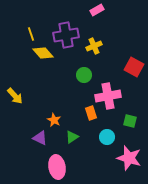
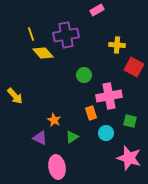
yellow cross: moved 23 px right, 1 px up; rotated 28 degrees clockwise
pink cross: moved 1 px right
cyan circle: moved 1 px left, 4 px up
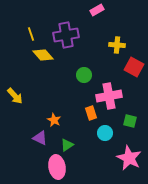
yellow diamond: moved 2 px down
cyan circle: moved 1 px left
green triangle: moved 5 px left, 8 px down
pink star: rotated 10 degrees clockwise
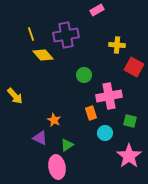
pink star: moved 2 px up; rotated 10 degrees clockwise
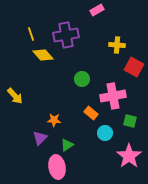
green circle: moved 2 px left, 4 px down
pink cross: moved 4 px right
orange rectangle: rotated 32 degrees counterclockwise
orange star: rotated 24 degrees counterclockwise
purple triangle: rotated 49 degrees clockwise
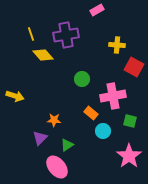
yellow arrow: rotated 30 degrees counterclockwise
cyan circle: moved 2 px left, 2 px up
pink ellipse: rotated 30 degrees counterclockwise
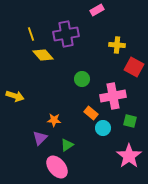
purple cross: moved 1 px up
cyan circle: moved 3 px up
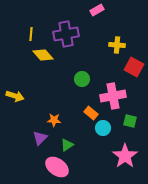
yellow line: rotated 24 degrees clockwise
pink star: moved 4 px left
pink ellipse: rotated 15 degrees counterclockwise
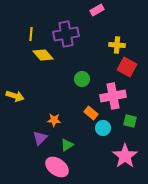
red square: moved 7 px left
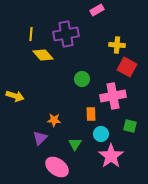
orange rectangle: moved 1 px down; rotated 48 degrees clockwise
green square: moved 5 px down
cyan circle: moved 2 px left, 6 px down
green triangle: moved 8 px right, 1 px up; rotated 24 degrees counterclockwise
pink star: moved 14 px left
